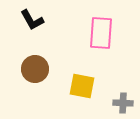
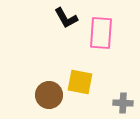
black L-shape: moved 34 px right, 2 px up
brown circle: moved 14 px right, 26 px down
yellow square: moved 2 px left, 4 px up
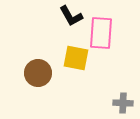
black L-shape: moved 5 px right, 2 px up
yellow square: moved 4 px left, 24 px up
brown circle: moved 11 px left, 22 px up
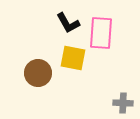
black L-shape: moved 3 px left, 7 px down
yellow square: moved 3 px left
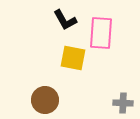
black L-shape: moved 3 px left, 3 px up
brown circle: moved 7 px right, 27 px down
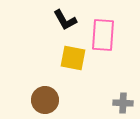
pink rectangle: moved 2 px right, 2 px down
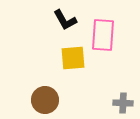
yellow square: rotated 16 degrees counterclockwise
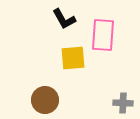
black L-shape: moved 1 px left, 1 px up
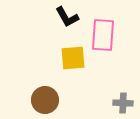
black L-shape: moved 3 px right, 2 px up
